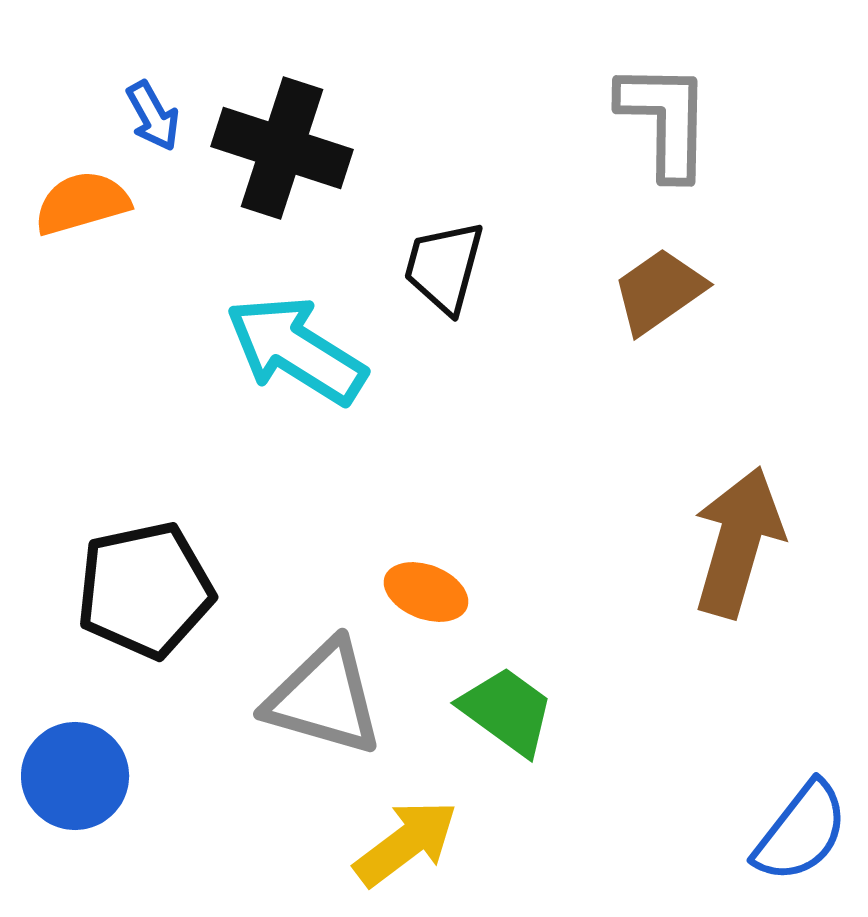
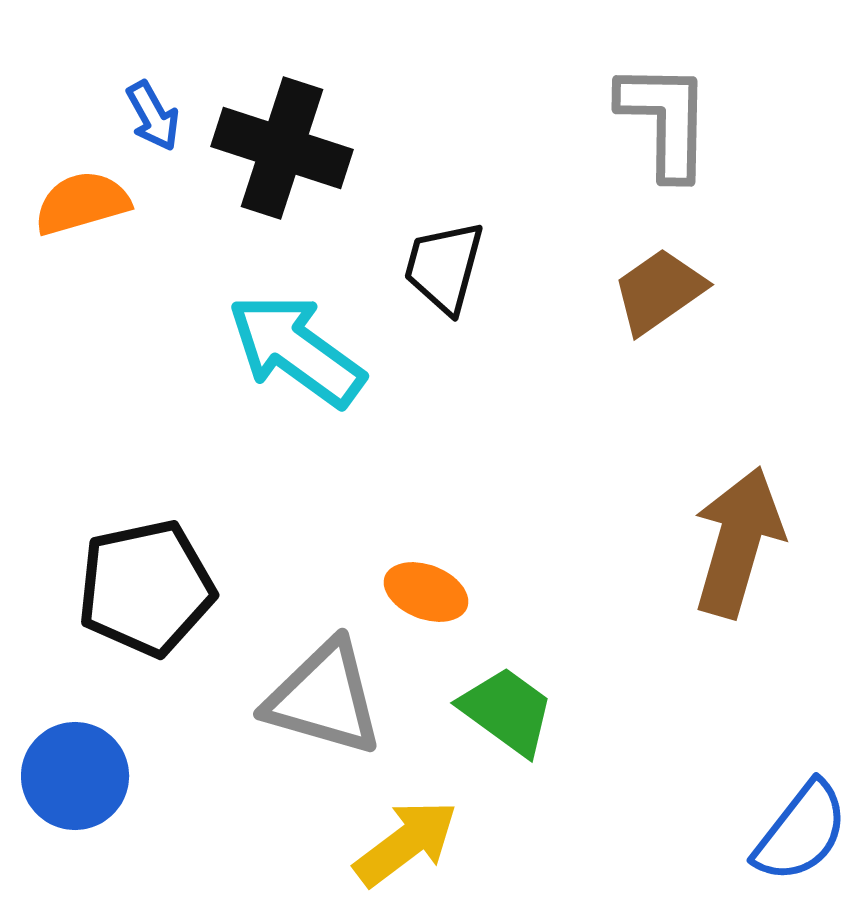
cyan arrow: rotated 4 degrees clockwise
black pentagon: moved 1 px right, 2 px up
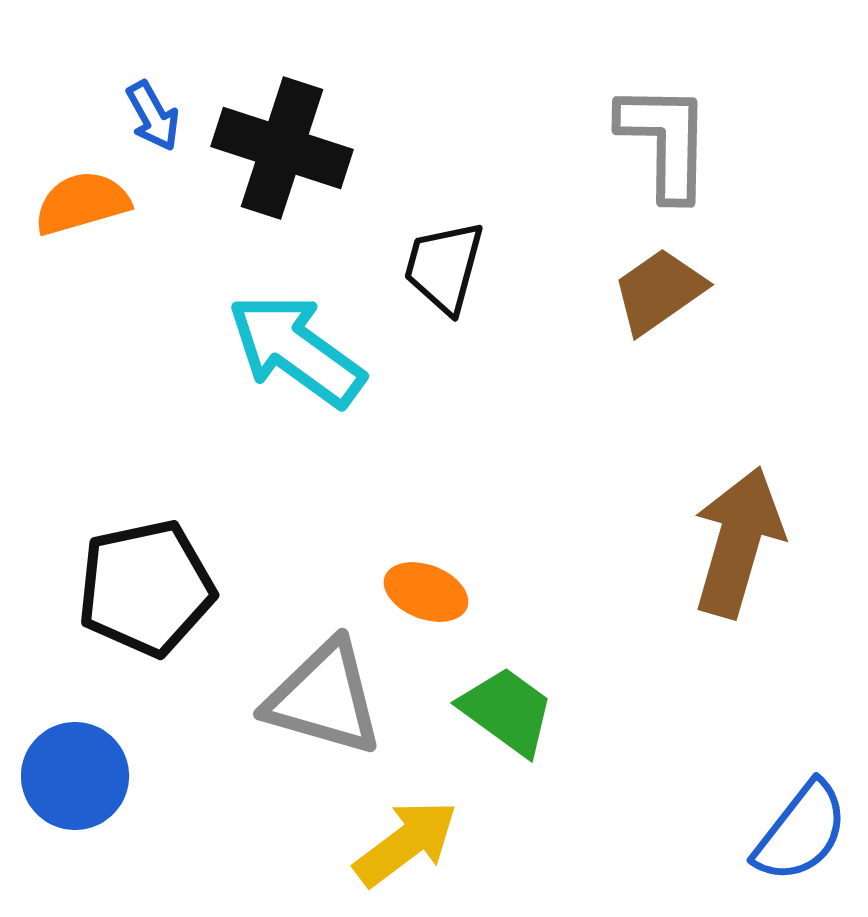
gray L-shape: moved 21 px down
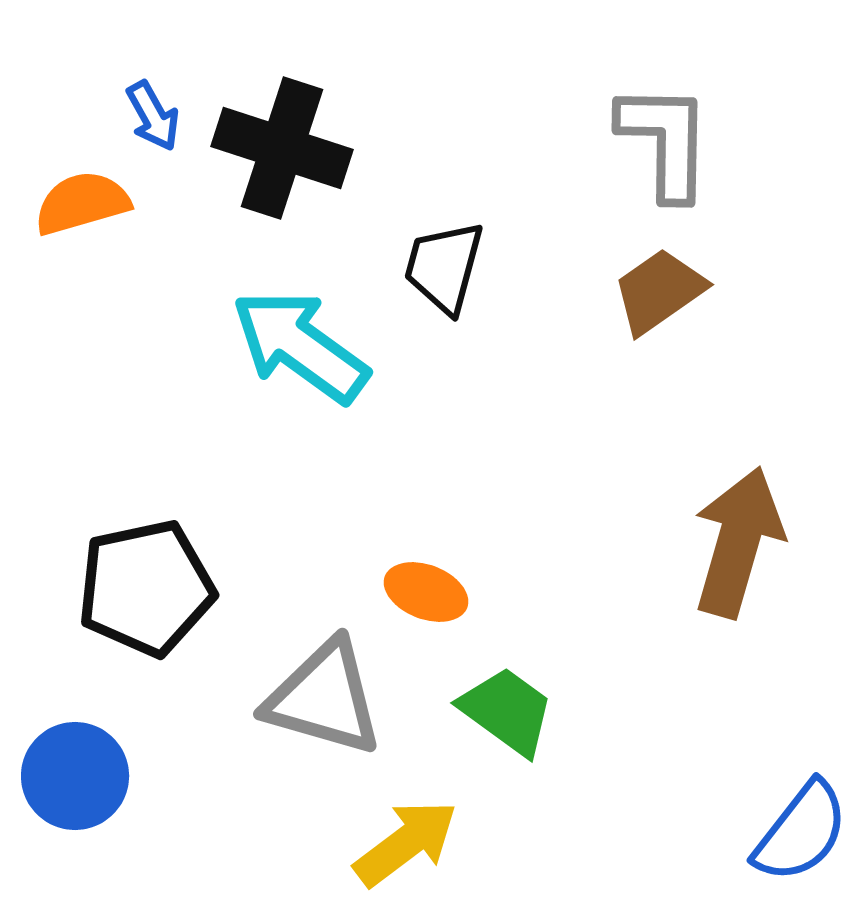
cyan arrow: moved 4 px right, 4 px up
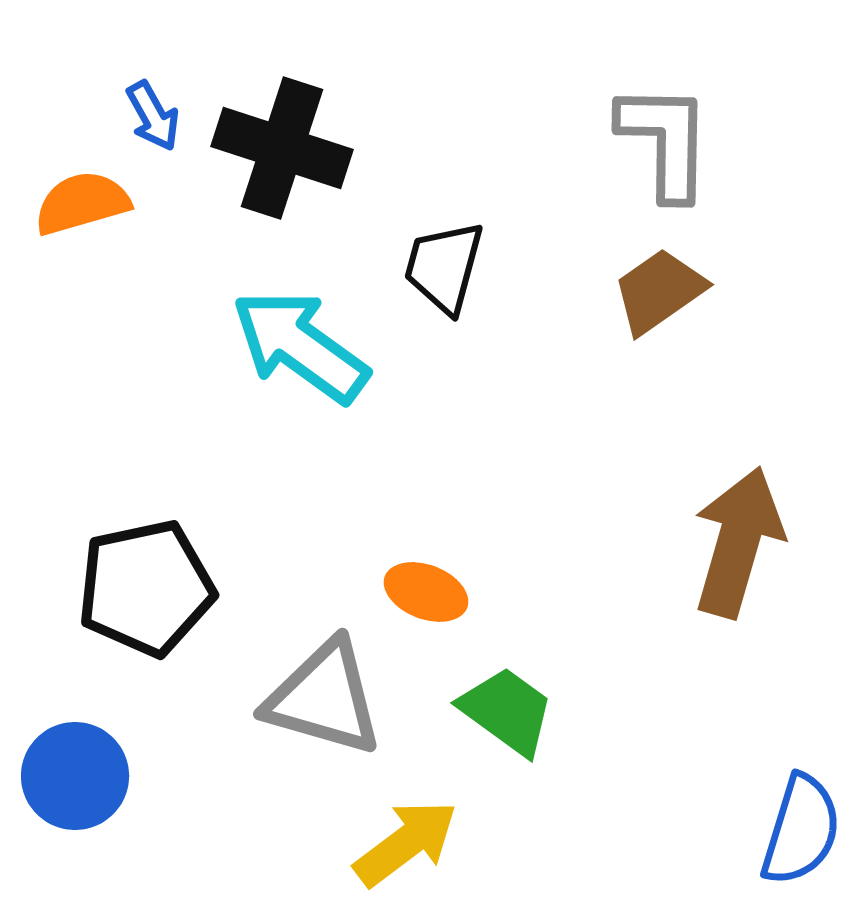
blue semicircle: moved 2 px up; rotated 21 degrees counterclockwise
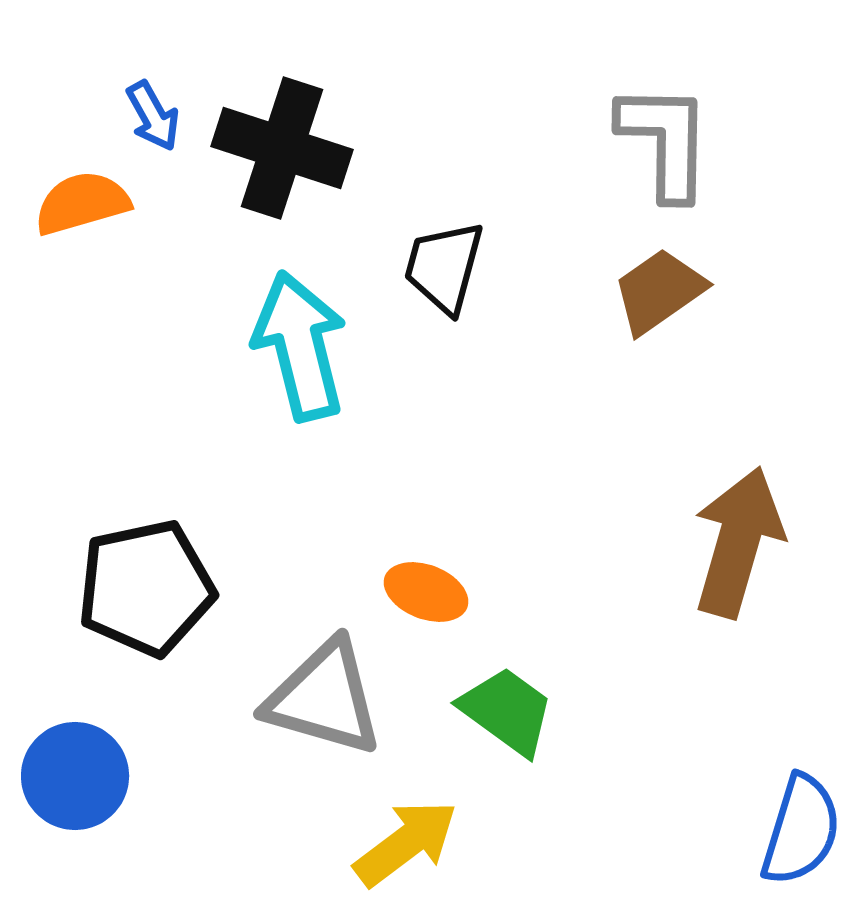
cyan arrow: rotated 40 degrees clockwise
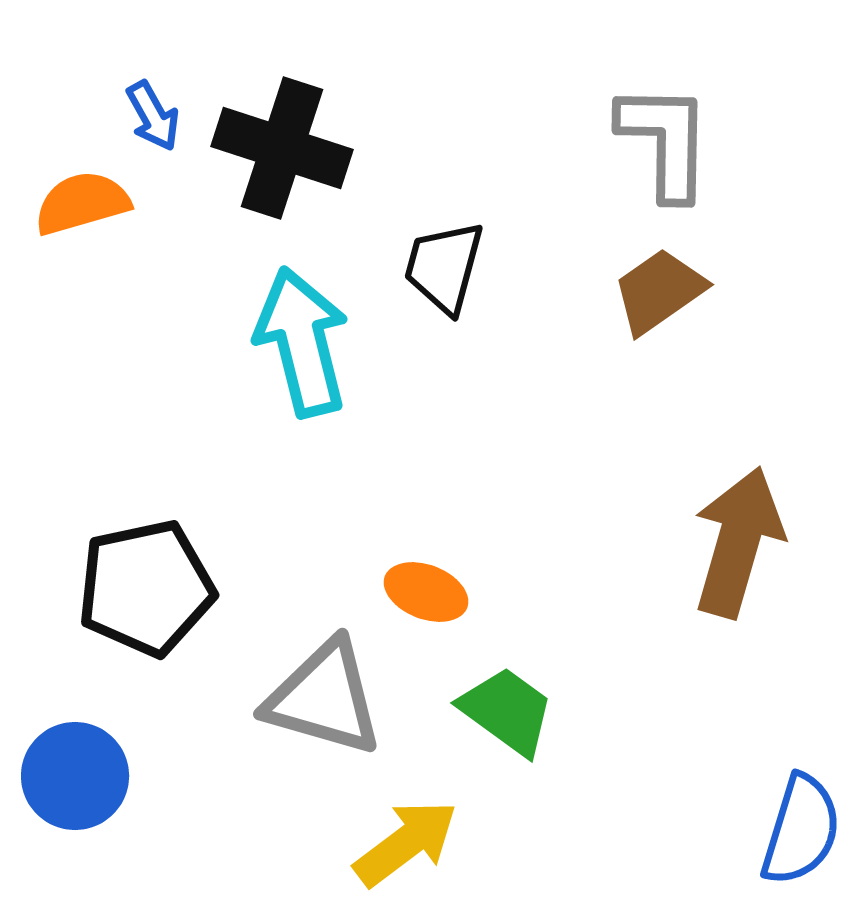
cyan arrow: moved 2 px right, 4 px up
